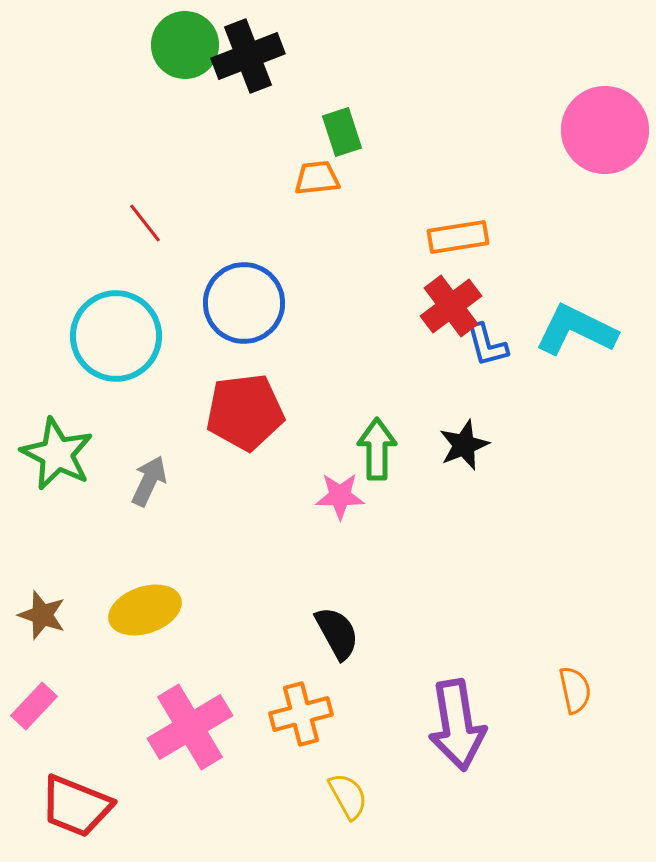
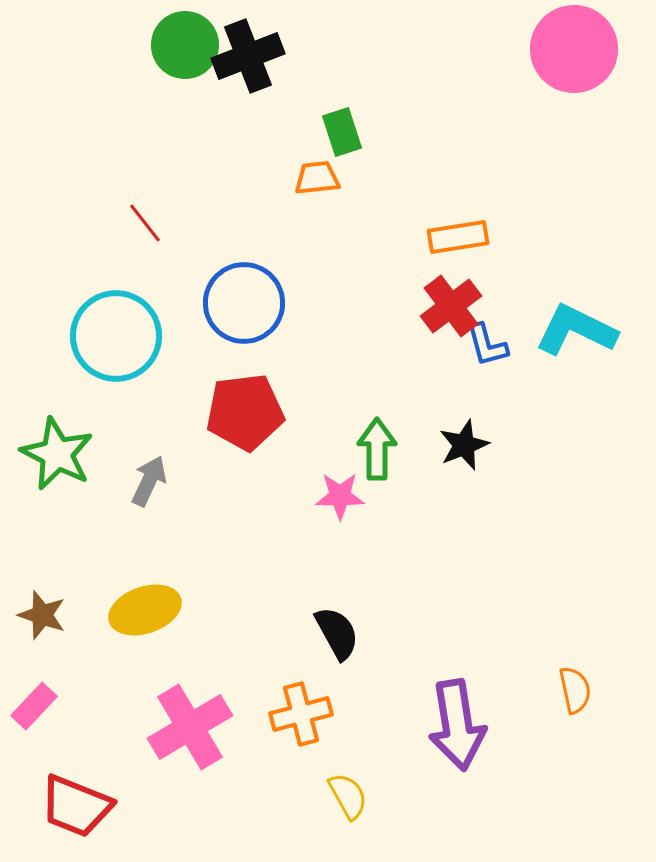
pink circle: moved 31 px left, 81 px up
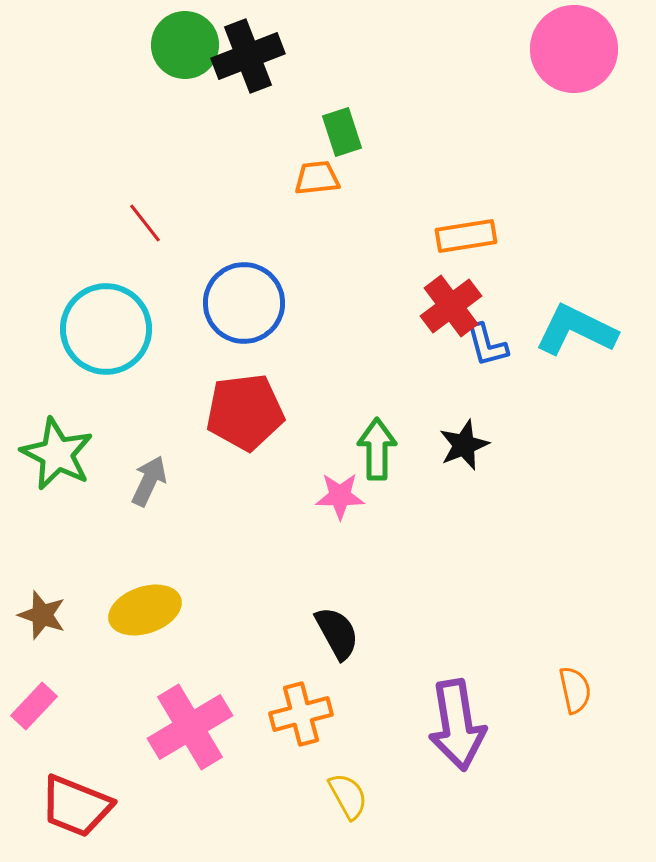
orange rectangle: moved 8 px right, 1 px up
cyan circle: moved 10 px left, 7 px up
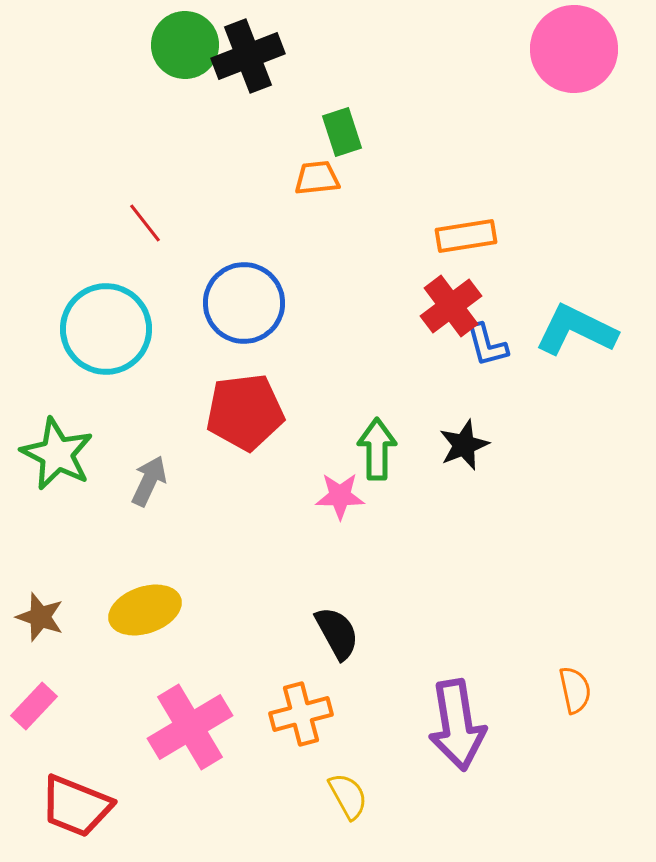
brown star: moved 2 px left, 2 px down
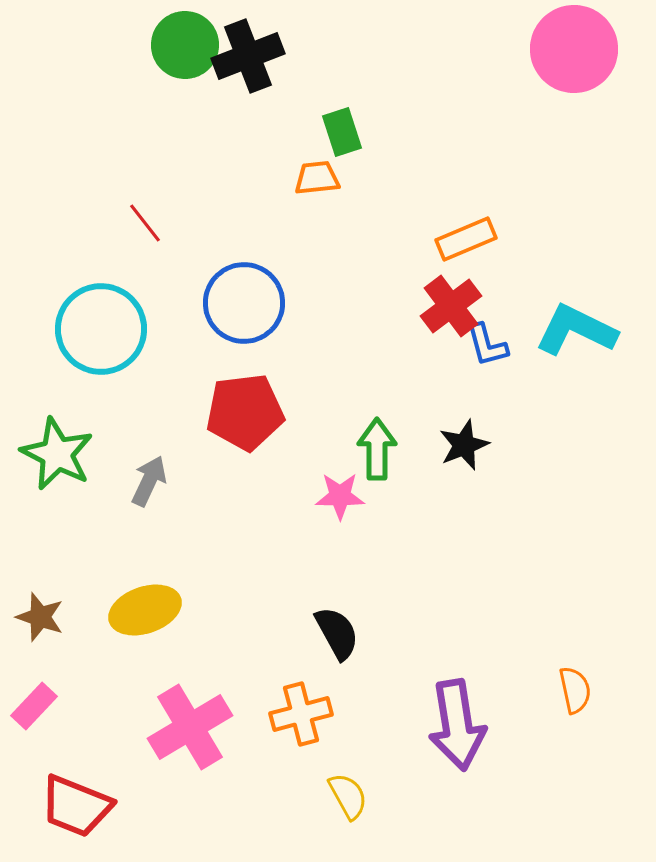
orange rectangle: moved 3 px down; rotated 14 degrees counterclockwise
cyan circle: moved 5 px left
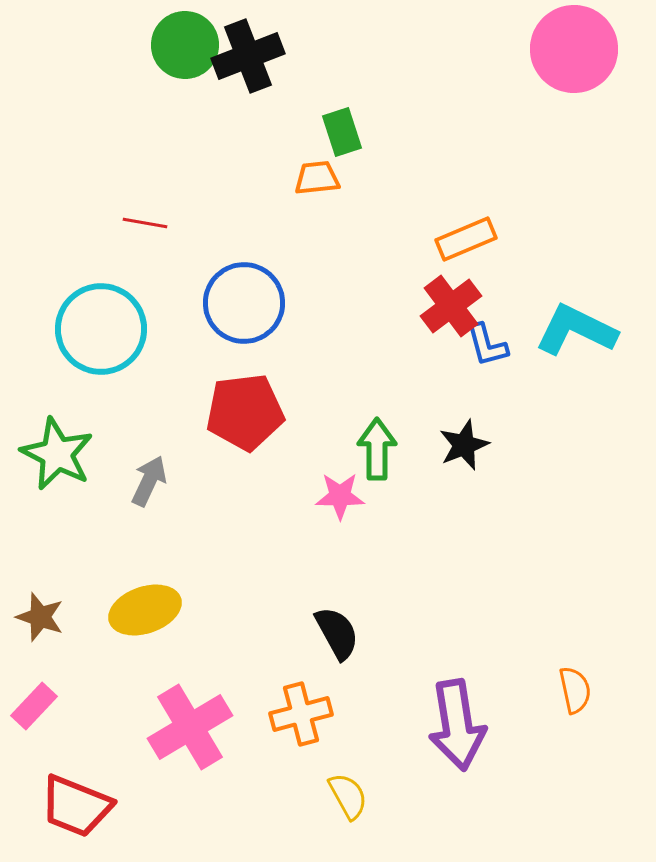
red line: rotated 42 degrees counterclockwise
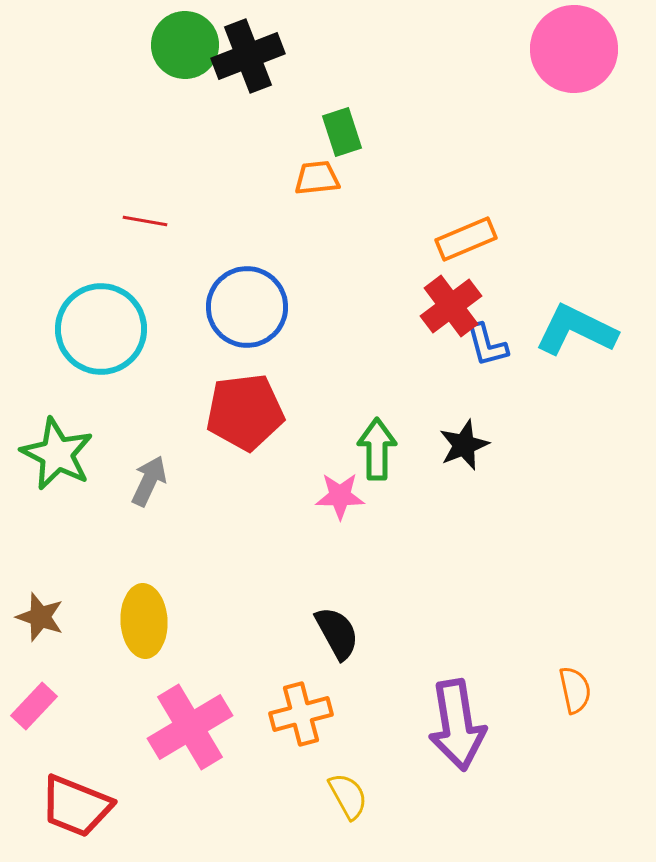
red line: moved 2 px up
blue circle: moved 3 px right, 4 px down
yellow ellipse: moved 1 px left, 11 px down; rotated 74 degrees counterclockwise
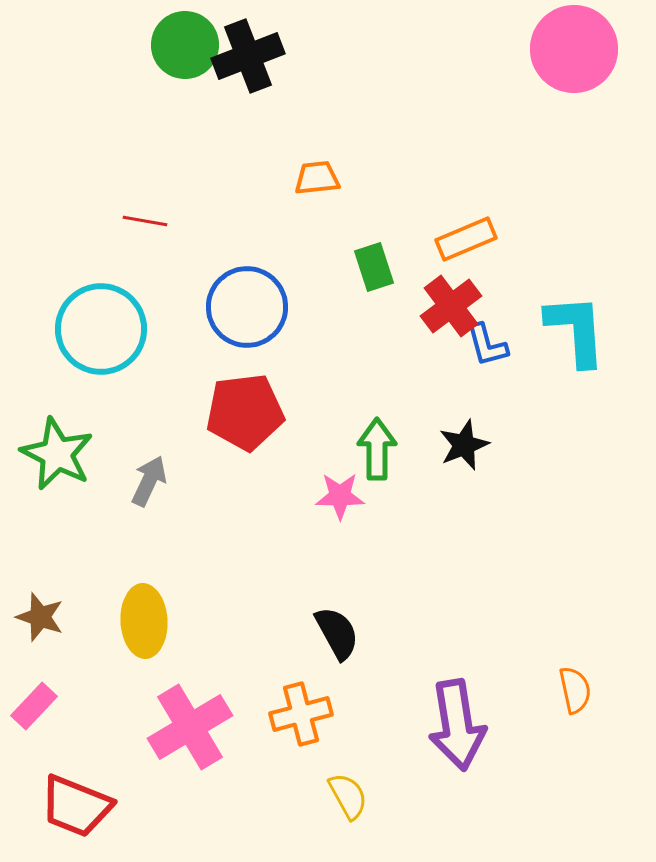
green rectangle: moved 32 px right, 135 px down
cyan L-shape: rotated 60 degrees clockwise
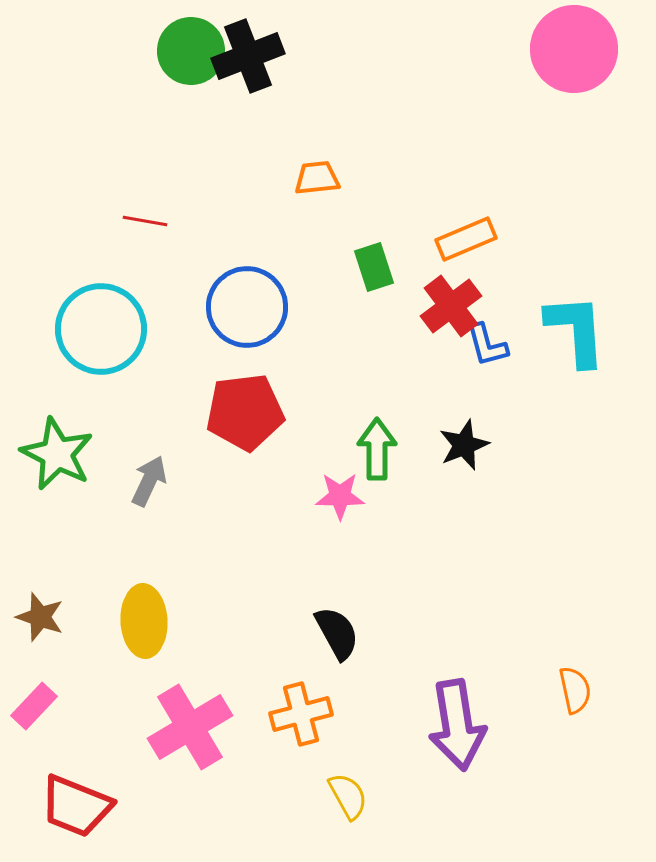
green circle: moved 6 px right, 6 px down
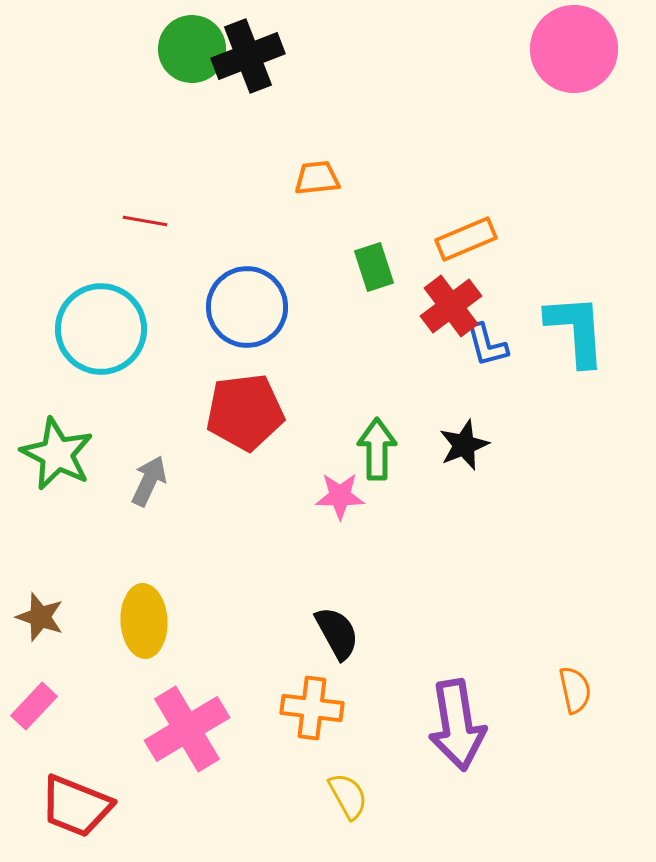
green circle: moved 1 px right, 2 px up
orange cross: moved 11 px right, 6 px up; rotated 22 degrees clockwise
pink cross: moved 3 px left, 2 px down
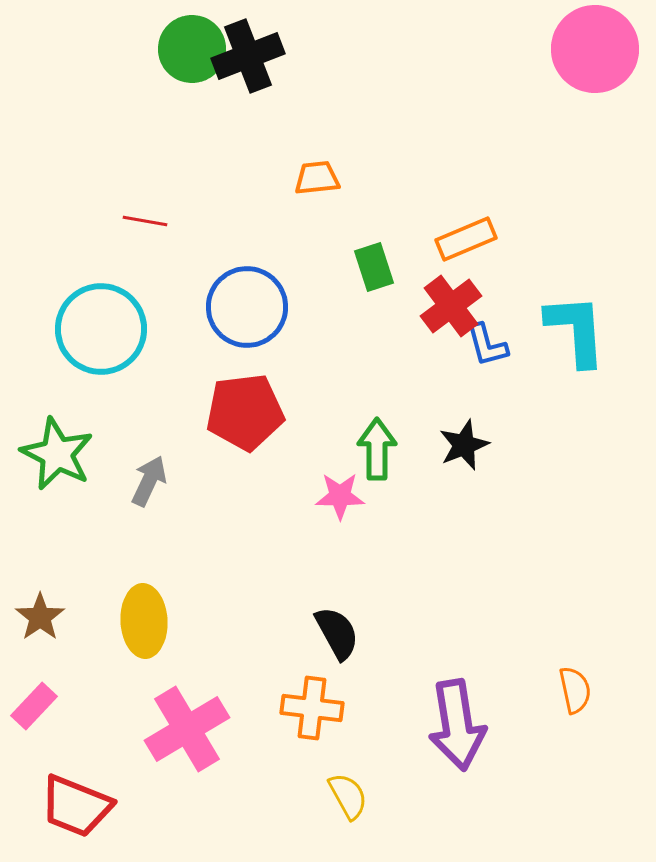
pink circle: moved 21 px right
brown star: rotated 18 degrees clockwise
